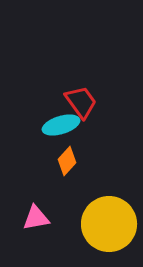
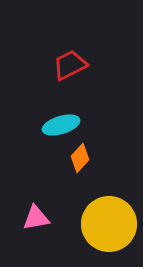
red trapezoid: moved 11 px left, 37 px up; rotated 81 degrees counterclockwise
orange diamond: moved 13 px right, 3 px up
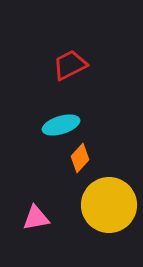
yellow circle: moved 19 px up
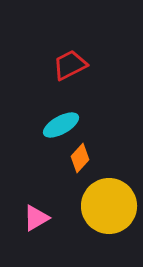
cyan ellipse: rotated 12 degrees counterclockwise
yellow circle: moved 1 px down
pink triangle: rotated 20 degrees counterclockwise
